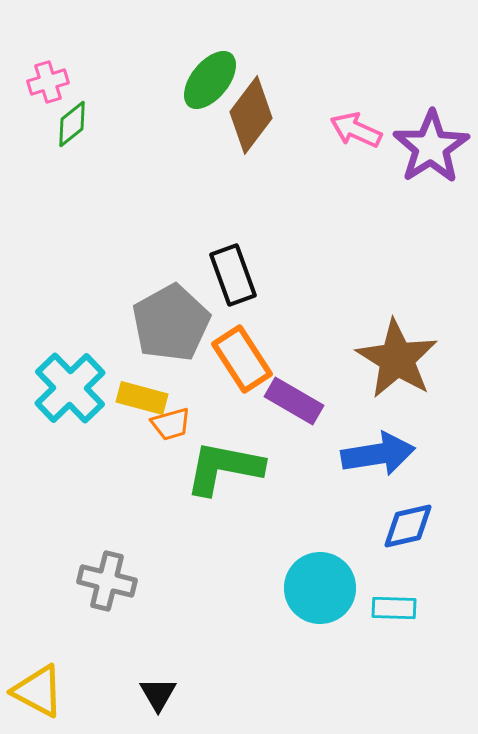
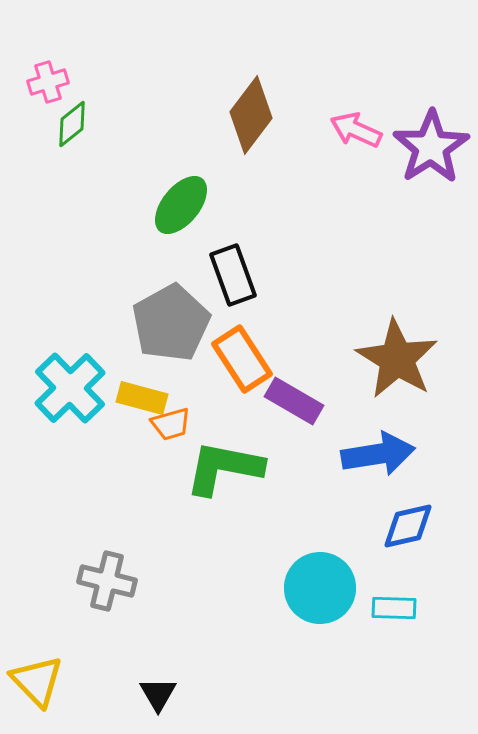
green ellipse: moved 29 px left, 125 px down
yellow triangle: moved 1 px left, 10 px up; rotated 18 degrees clockwise
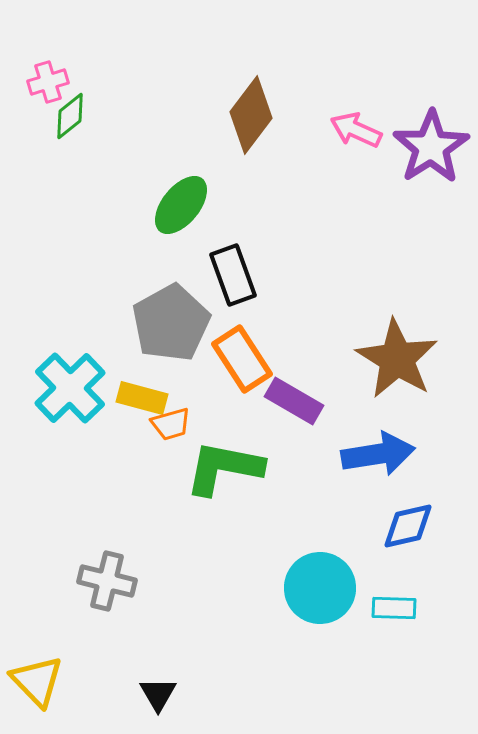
green diamond: moved 2 px left, 8 px up
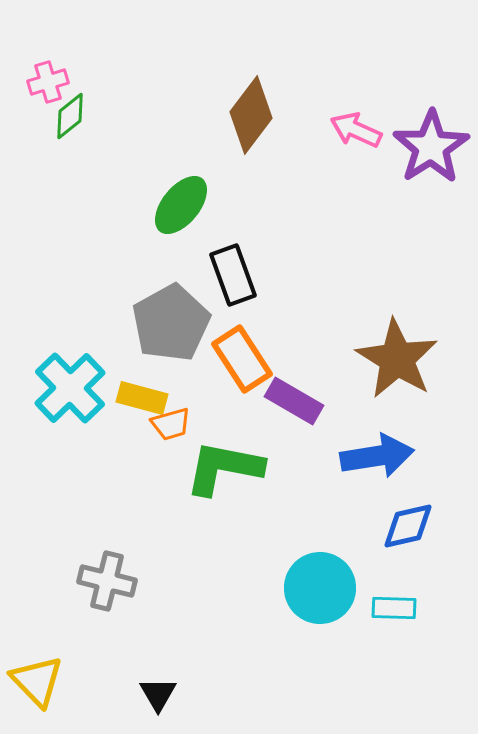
blue arrow: moved 1 px left, 2 px down
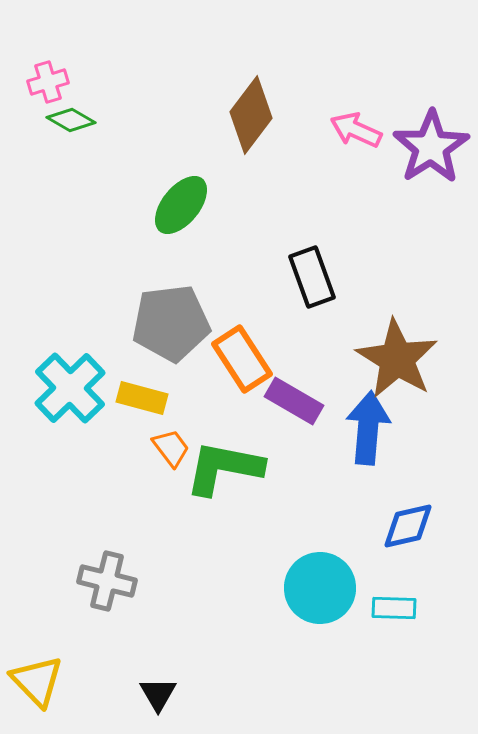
green diamond: moved 1 px right, 4 px down; rotated 69 degrees clockwise
black rectangle: moved 79 px right, 2 px down
gray pentagon: rotated 22 degrees clockwise
orange trapezoid: moved 24 px down; rotated 111 degrees counterclockwise
blue arrow: moved 9 px left, 28 px up; rotated 76 degrees counterclockwise
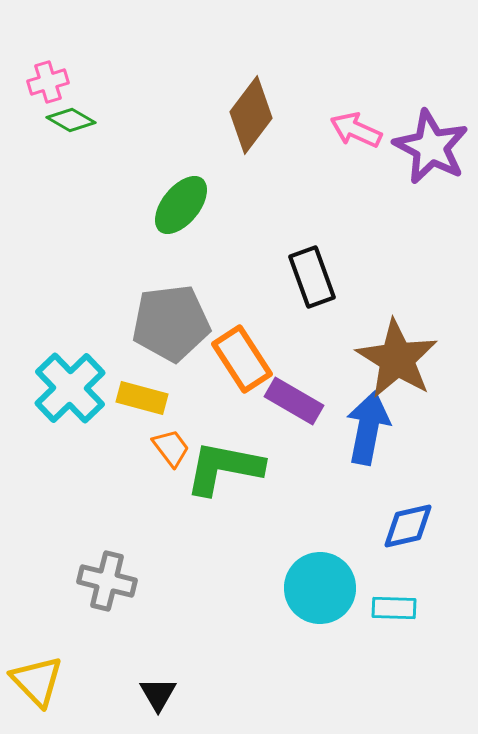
purple star: rotated 12 degrees counterclockwise
blue arrow: rotated 6 degrees clockwise
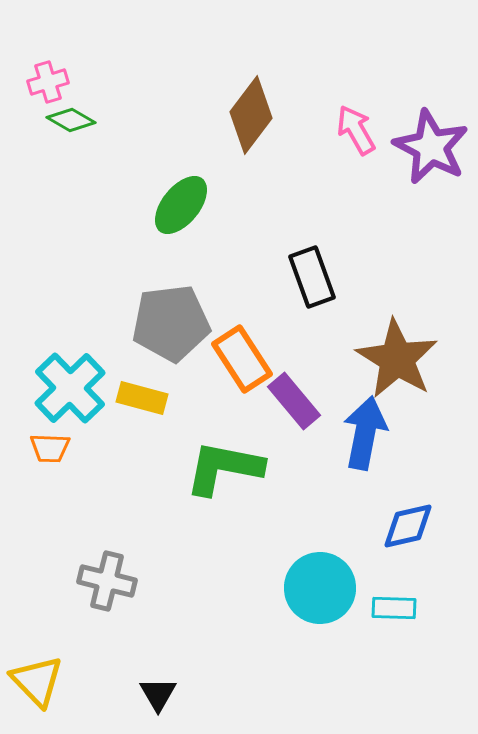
pink arrow: rotated 36 degrees clockwise
purple rectangle: rotated 20 degrees clockwise
blue arrow: moved 3 px left, 5 px down
orange trapezoid: moved 121 px left; rotated 129 degrees clockwise
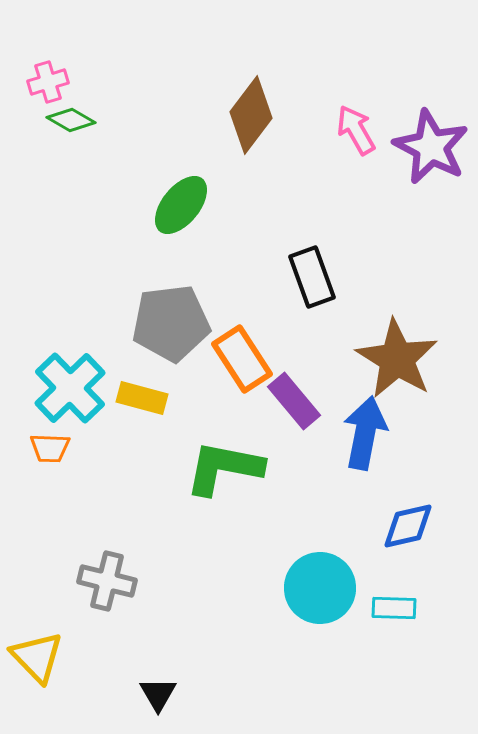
yellow triangle: moved 24 px up
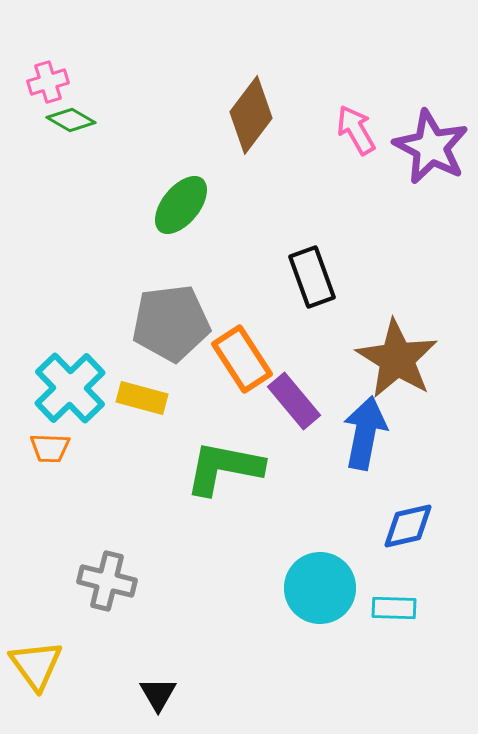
yellow triangle: moved 1 px left, 8 px down; rotated 8 degrees clockwise
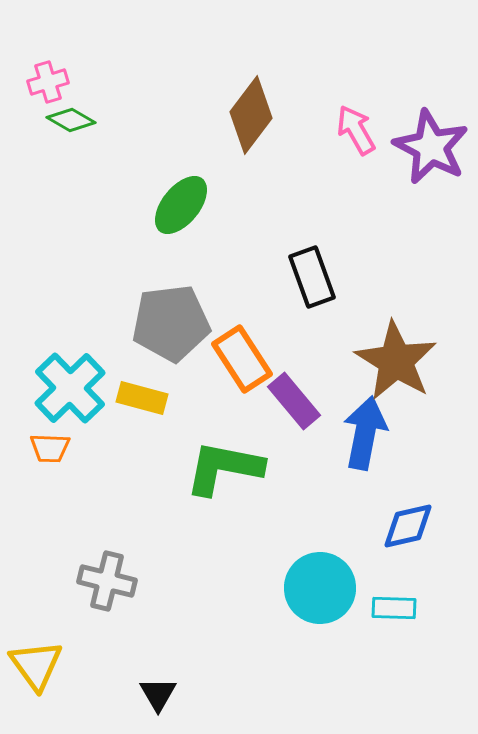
brown star: moved 1 px left, 2 px down
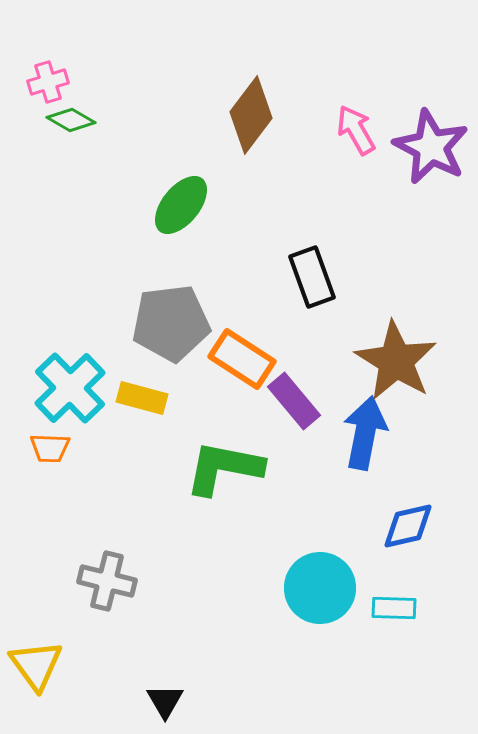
orange rectangle: rotated 24 degrees counterclockwise
black triangle: moved 7 px right, 7 px down
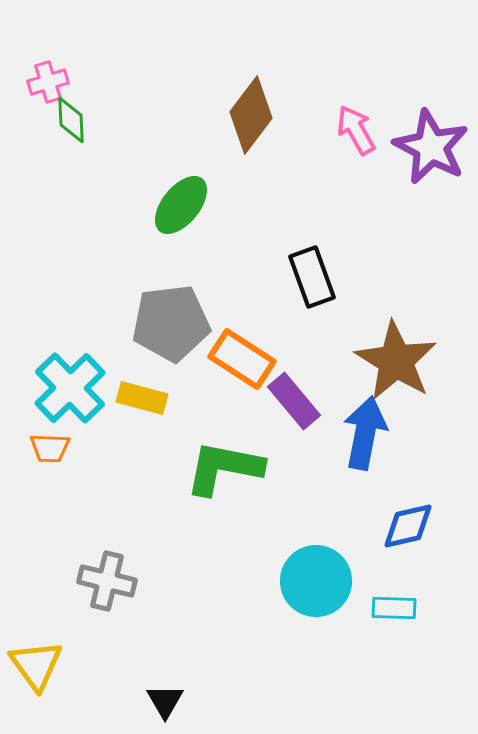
green diamond: rotated 57 degrees clockwise
cyan circle: moved 4 px left, 7 px up
